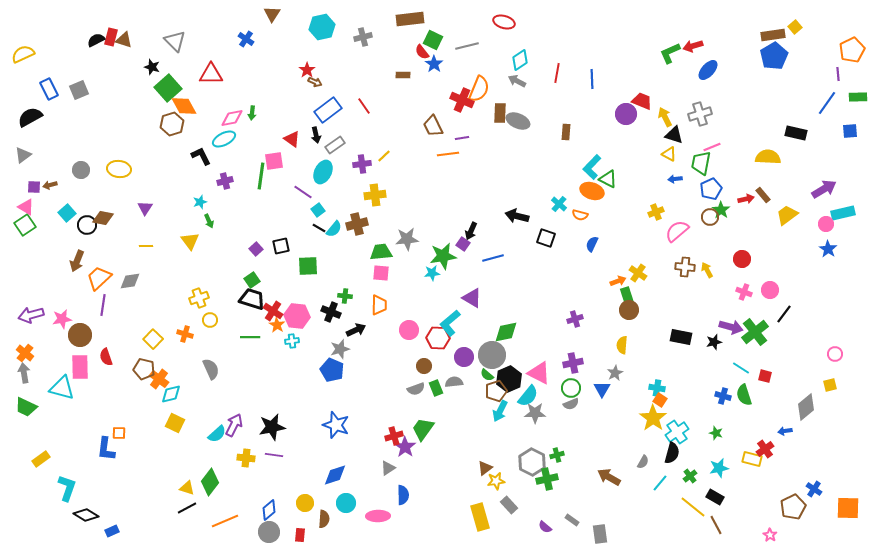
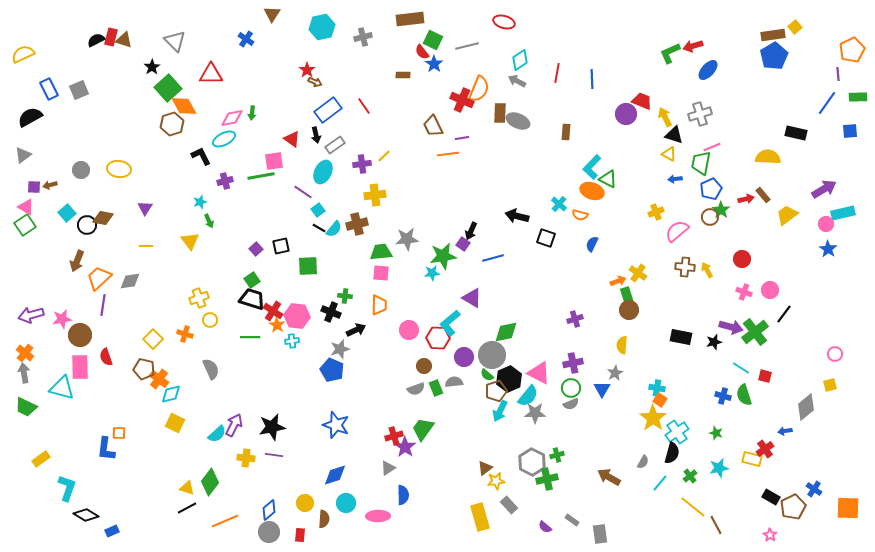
black star at (152, 67): rotated 21 degrees clockwise
green line at (261, 176): rotated 72 degrees clockwise
black rectangle at (715, 497): moved 56 px right
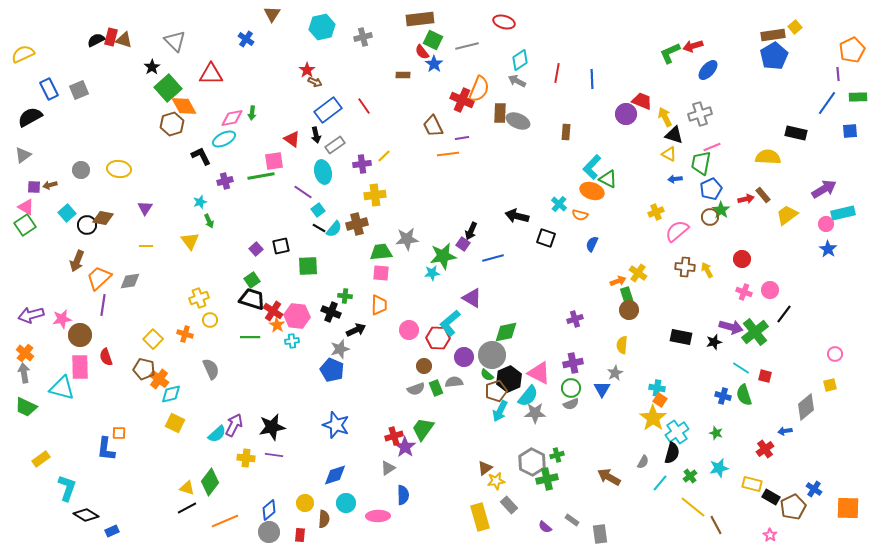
brown rectangle at (410, 19): moved 10 px right
cyan ellipse at (323, 172): rotated 40 degrees counterclockwise
yellow rectangle at (752, 459): moved 25 px down
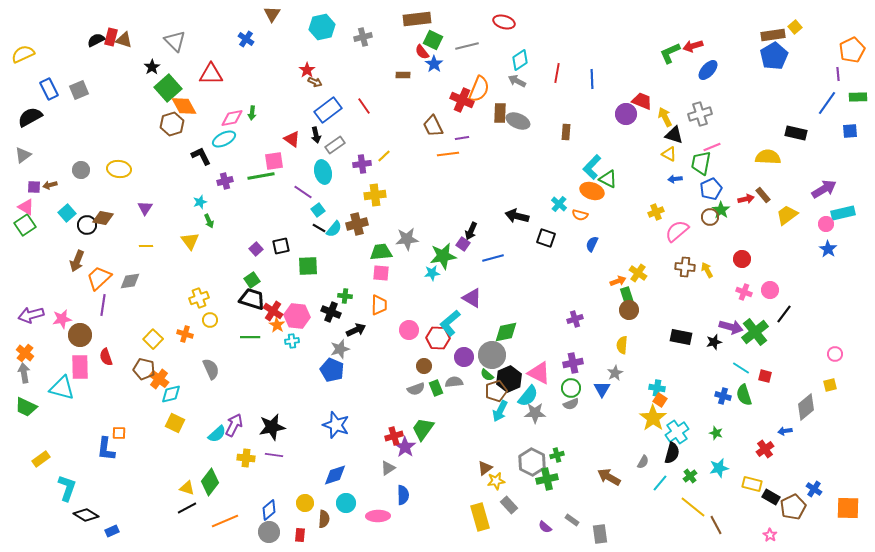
brown rectangle at (420, 19): moved 3 px left
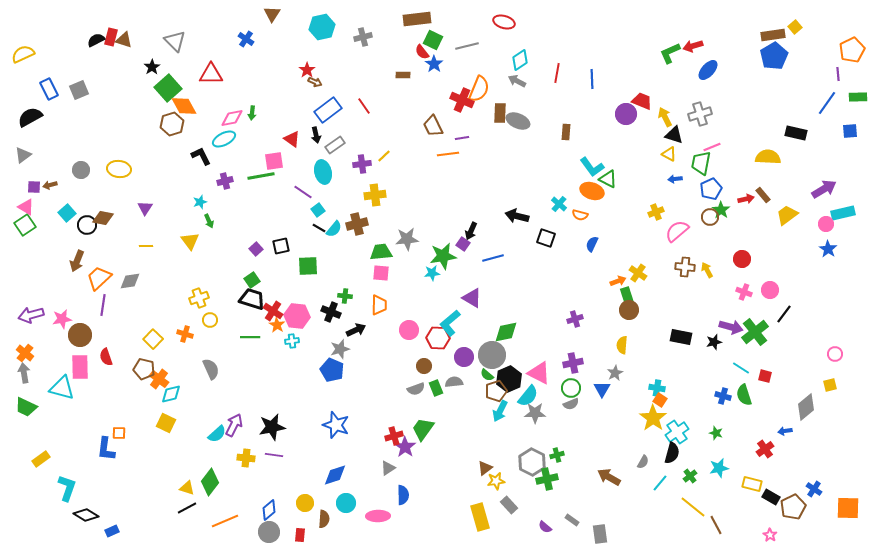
cyan L-shape at (592, 167): rotated 80 degrees counterclockwise
yellow square at (175, 423): moved 9 px left
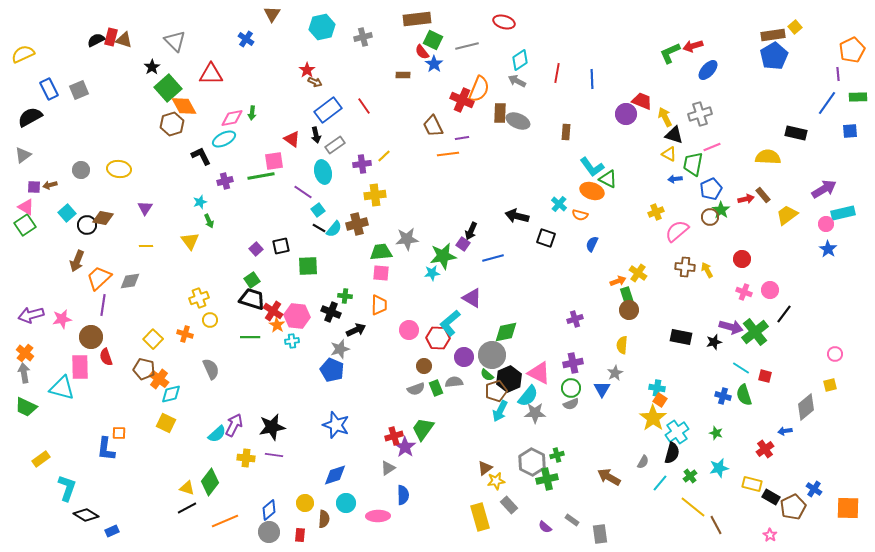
green trapezoid at (701, 163): moved 8 px left, 1 px down
brown circle at (80, 335): moved 11 px right, 2 px down
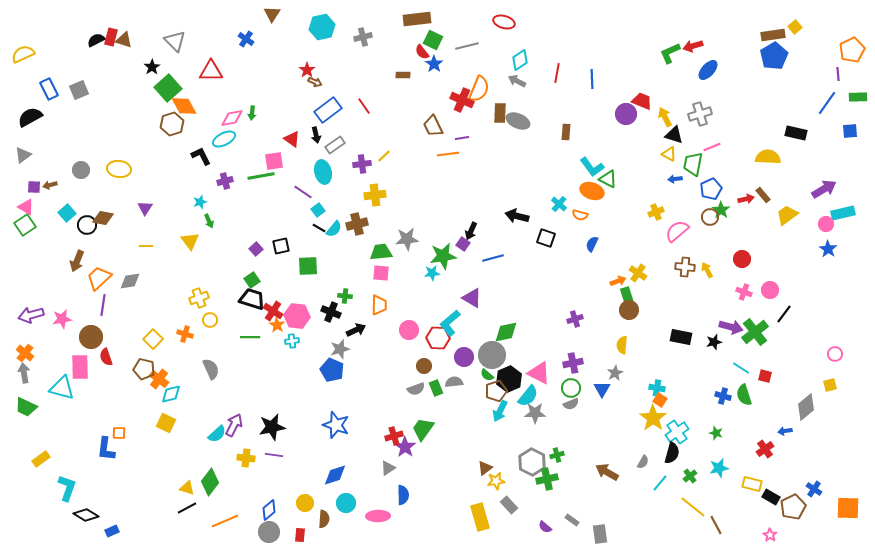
red triangle at (211, 74): moved 3 px up
brown arrow at (609, 477): moved 2 px left, 5 px up
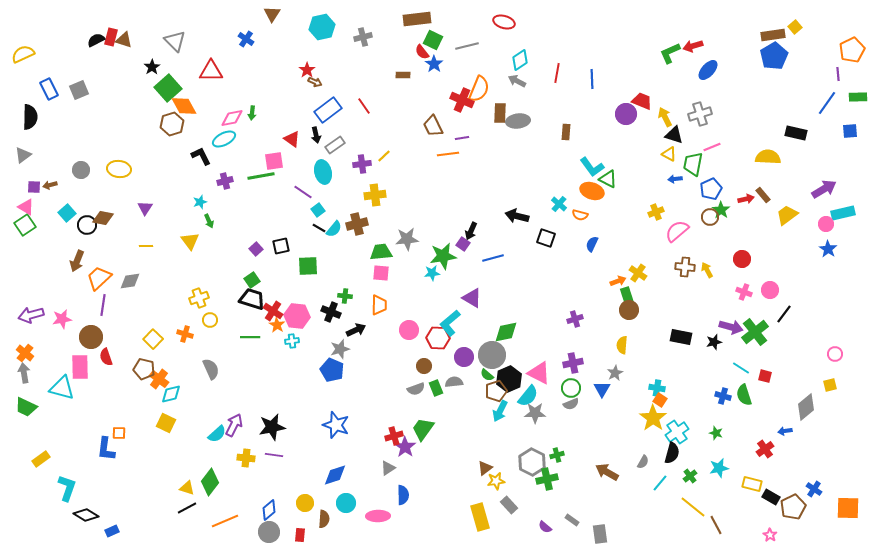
black semicircle at (30, 117): rotated 120 degrees clockwise
gray ellipse at (518, 121): rotated 30 degrees counterclockwise
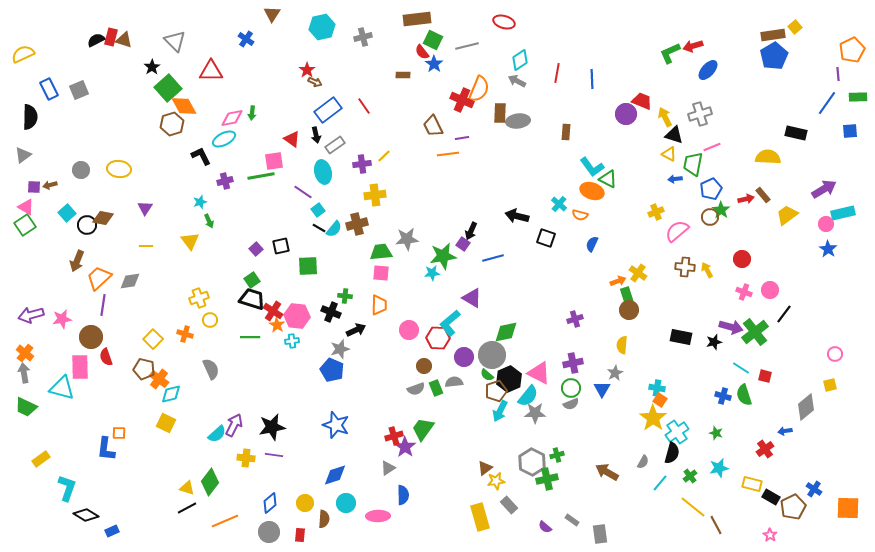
blue diamond at (269, 510): moved 1 px right, 7 px up
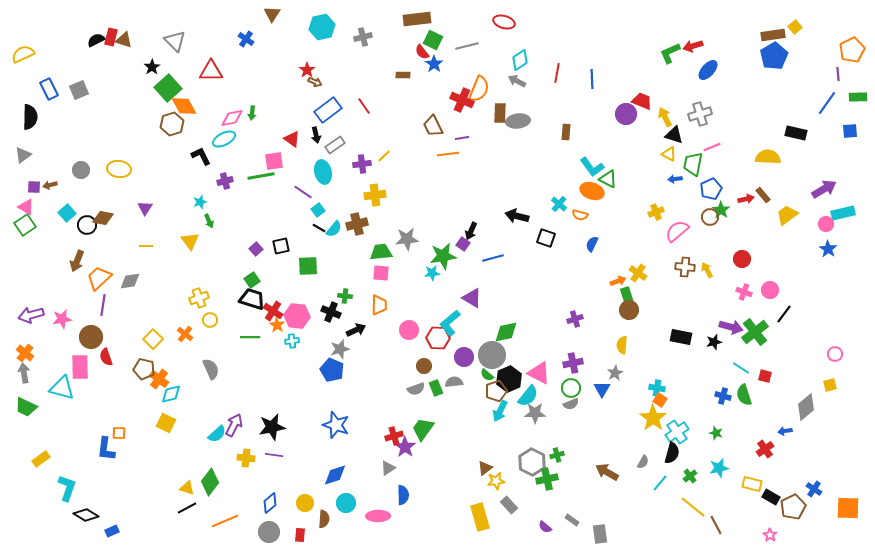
orange cross at (185, 334): rotated 21 degrees clockwise
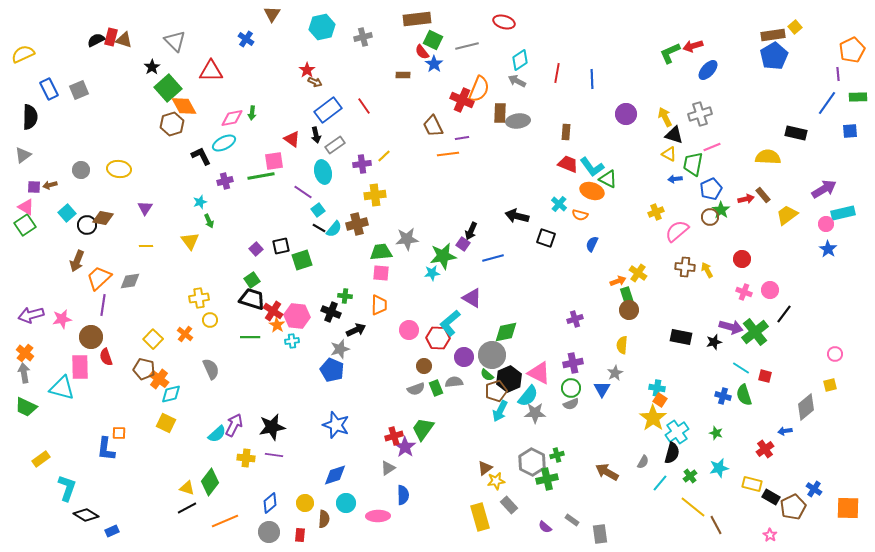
red trapezoid at (642, 101): moved 74 px left, 63 px down
cyan ellipse at (224, 139): moved 4 px down
green square at (308, 266): moved 6 px left, 6 px up; rotated 15 degrees counterclockwise
yellow cross at (199, 298): rotated 12 degrees clockwise
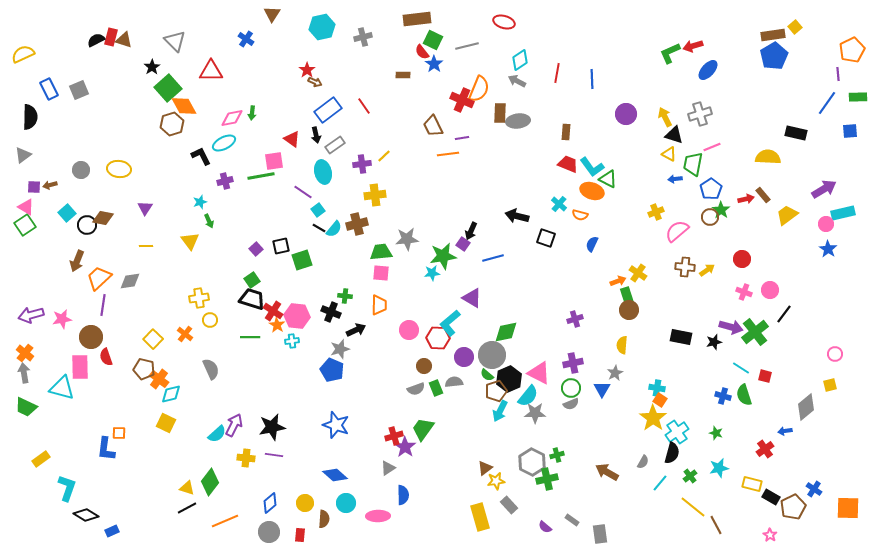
blue pentagon at (711, 189): rotated 10 degrees counterclockwise
yellow arrow at (707, 270): rotated 84 degrees clockwise
blue diamond at (335, 475): rotated 60 degrees clockwise
